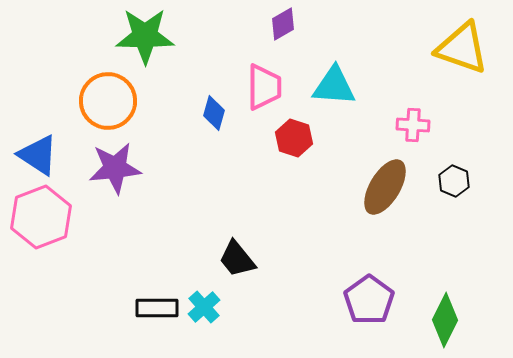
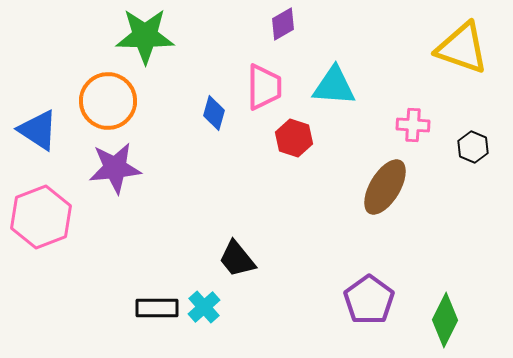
blue triangle: moved 25 px up
black hexagon: moved 19 px right, 34 px up
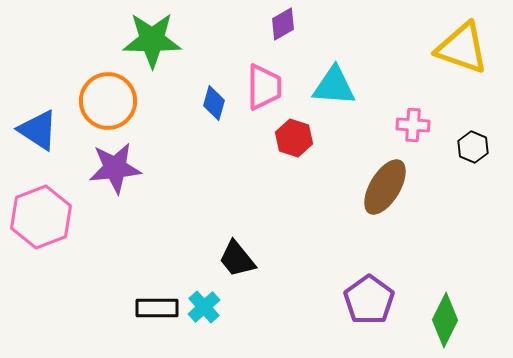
green star: moved 7 px right, 4 px down
blue diamond: moved 10 px up
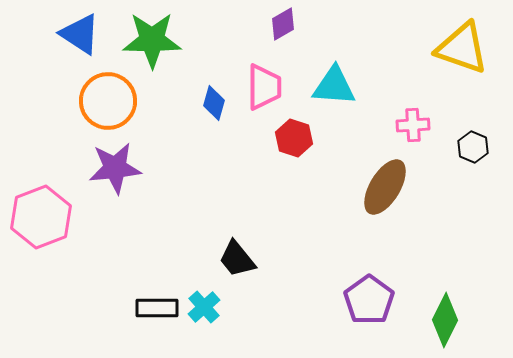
pink cross: rotated 8 degrees counterclockwise
blue triangle: moved 42 px right, 96 px up
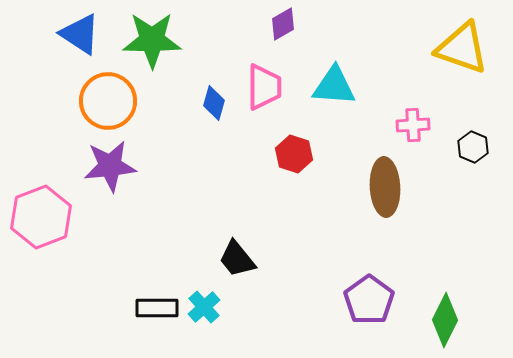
red hexagon: moved 16 px down
purple star: moved 5 px left, 2 px up
brown ellipse: rotated 34 degrees counterclockwise
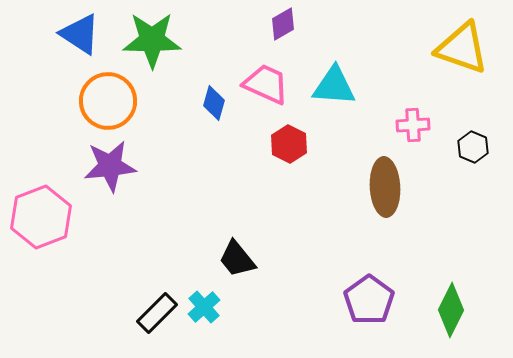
pink trapezoid: moved 2 px right, 3 px up; rotated 66 degrees counterclockwise
red hexagon: moved 5 px left, 10 px up; rotated 9 degrees clockwise
black rectangle: moved 5 px down; rotated 45 degrees counterclockwise
green diamond: moved 6 px right, 10 px up
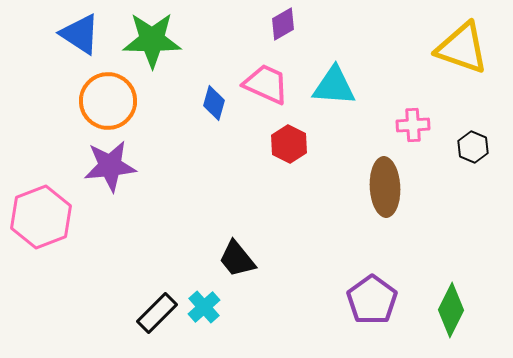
purple pentagon: moved 3 px right
